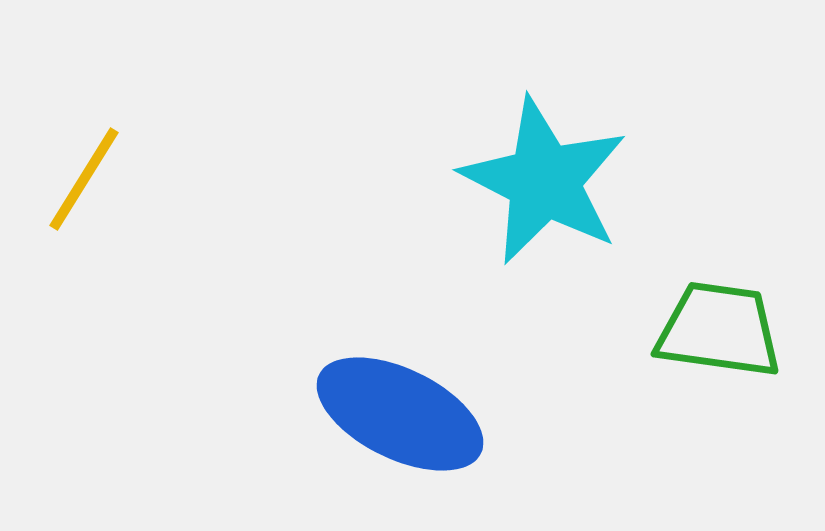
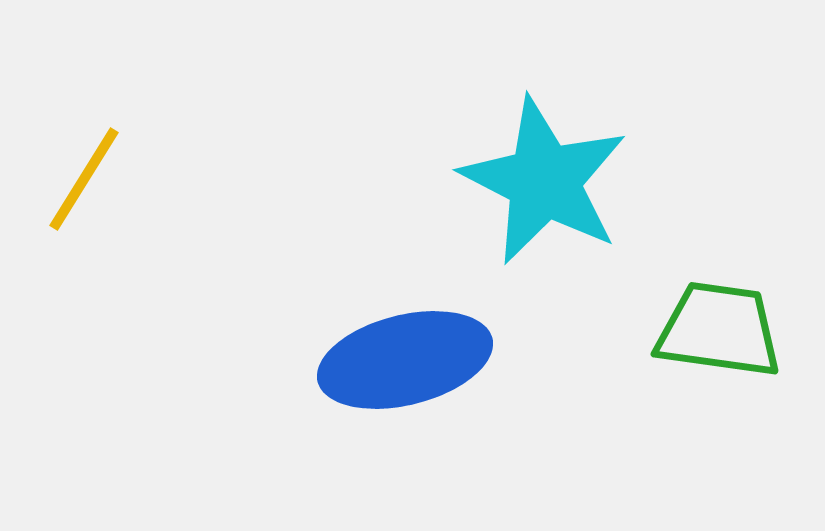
blue ellipse: moved 5 px right, 54 px up; rotated 40 degrees counterclockwise
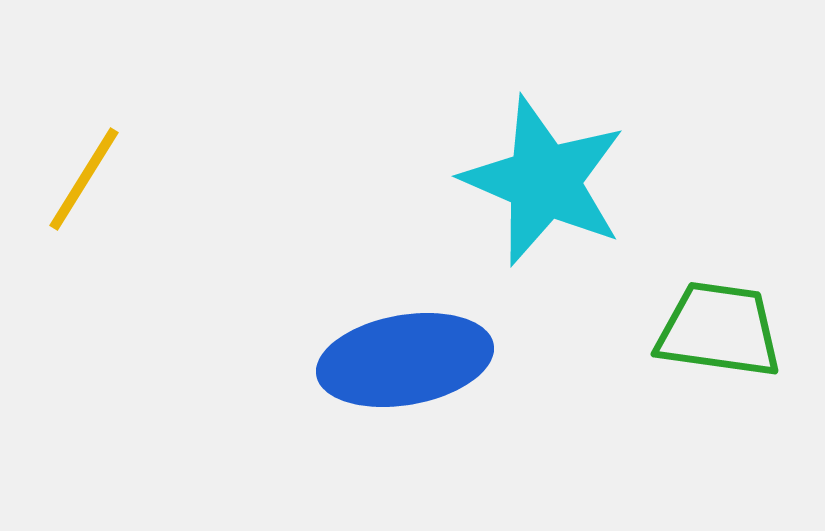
cyan star: rotated 4 degrees counterclockwise
blue ellipse: rotated 4 degrees clockwise
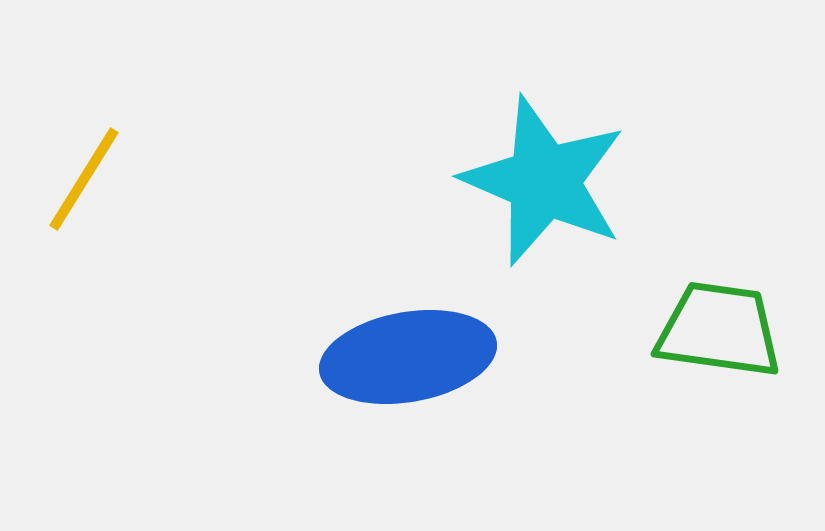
blue ellipse: moved 3 px right, 3 px up
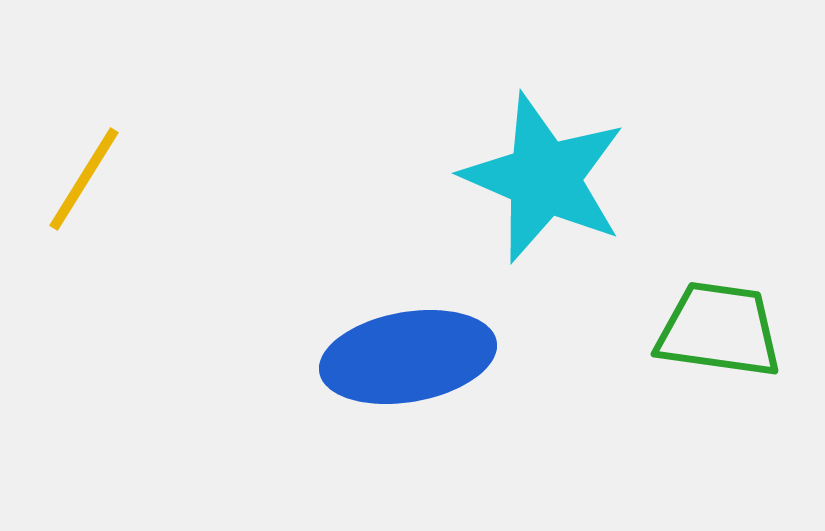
cyan star: moved 3 px up
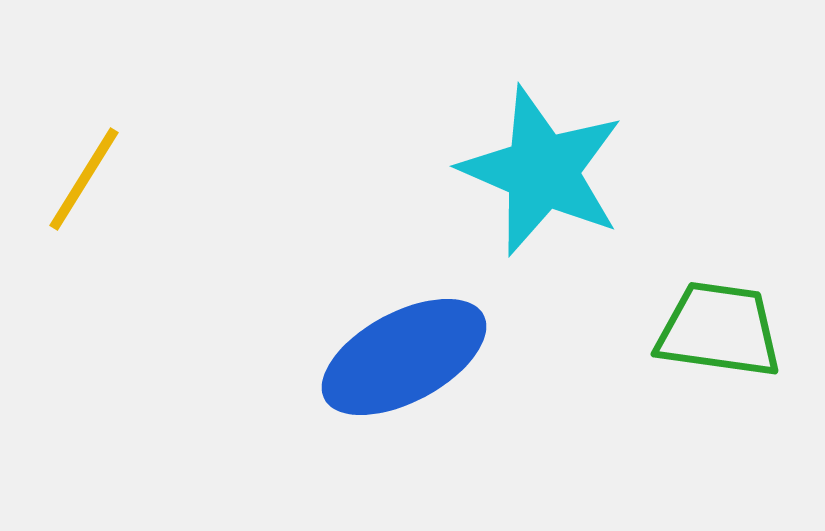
cyan star: moved 2 px left, 7 px up
blue ellipse: moved 4 px left; rotated 18 degrees counterclockwise
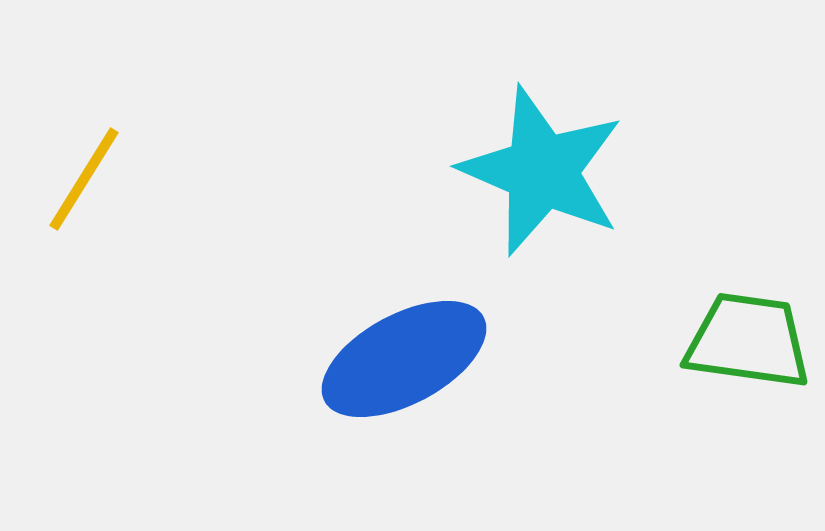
green trapezoid: moved 29 px right, 11 px down
blue ellipse: moved 2 px down
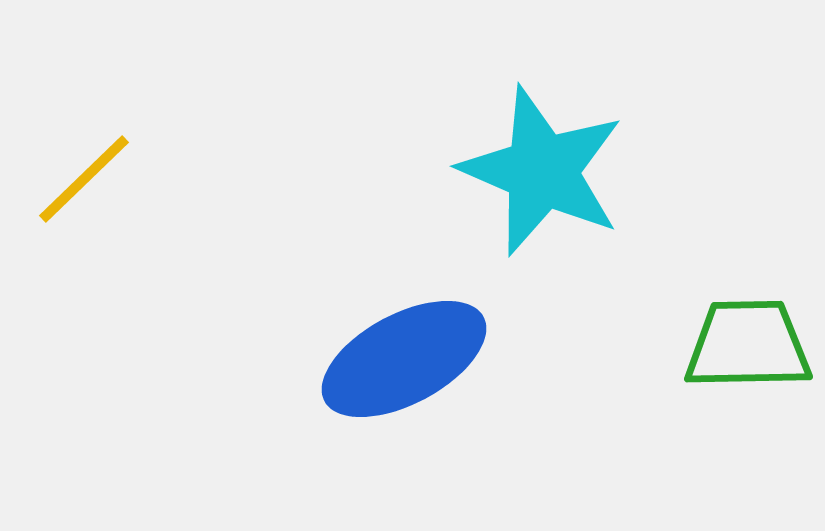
yellow line: rotated 14 degrees clockwise
green trapezoid: moved 4 px down; rotated 9 degrees counterclockwise
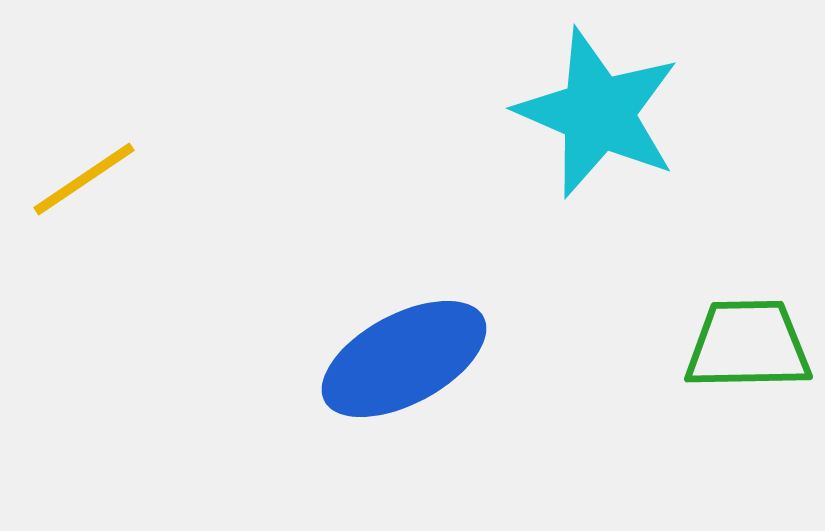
cyan star: moved 56 px right, 58 px up
yellow line: rotated 10 degrees clockwise
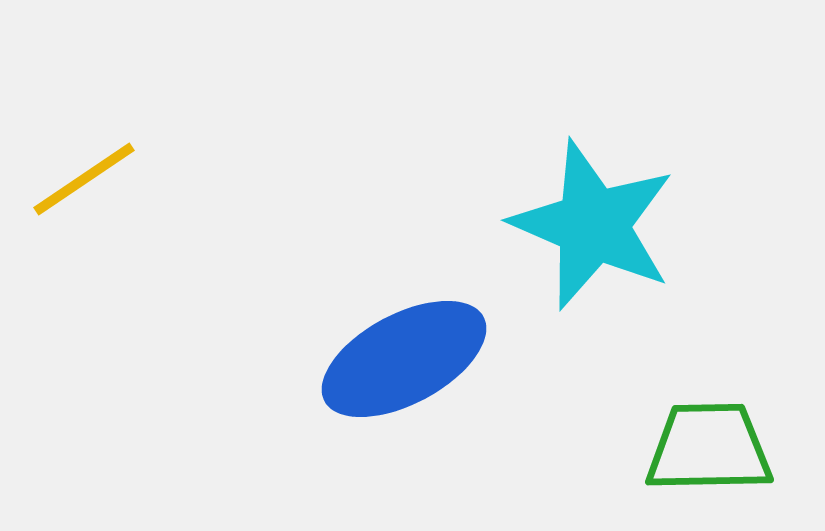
cyan star: moved 5 px left, 112 px down
green trapezoid: moved 39 px left, 103 px down
